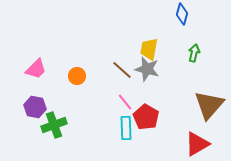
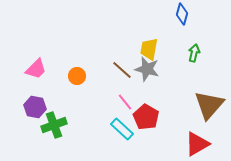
cyan rectangle: moved 4 px left, 1 px down; rotated 45 degrees counterclockwise
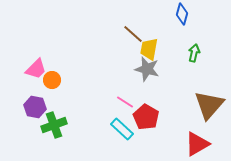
brown line: moved 11 px right, 36 px up
orange circle: moved 25 px left, 4 px down
pink line: rotated 18 degrees counterclockwise
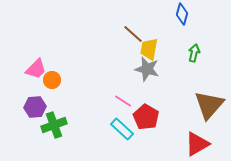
pink line: moved 2 px left, 1 px up
purple hexagon: rotated 15 degrees counterclockwise
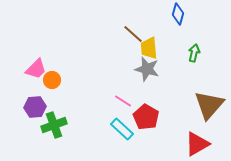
blue diamond: moved 4 px left
yellow trapezoid: moved 1 px up; rotated 15 degrees counterclockwise
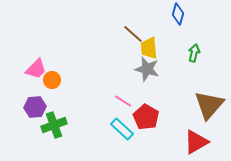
red triangle: moved 1 px left, 2 px up
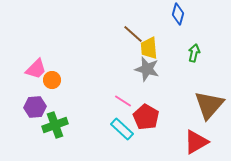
green cross: moved 1 px right
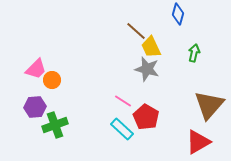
brown line: moved 3 px right, 3 px up
yellow trapezoid: moved 2 px right, 1 px up; rotated 20 degrees counterclockwise
red triangle: moved 2 px right
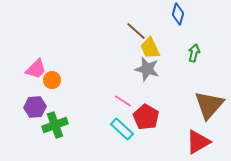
yellow trapezoid: moved 1 px left, 1 px down
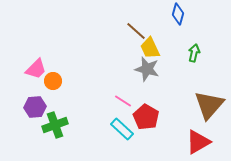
orange circle: moved 1 px right, 1 px down
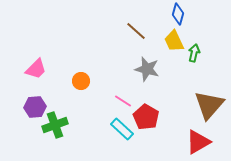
yellow trapezoid: moved 24 px right, 7 px up
orange circle: moved 28 px right
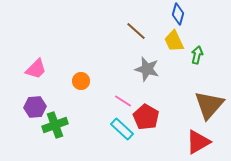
green arrow: moved 3 px right, 2 px down
